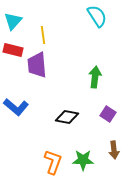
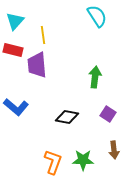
cyan triangle: moved 2 px right
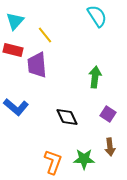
yellow line: moved 2 px right; rotated 30 degrees counterclockwise
black diamond: rotated 55 degrees clockwise
brown arrow: moved 4 px left, 3 px up
green star: moved 1 px right, 1 px up
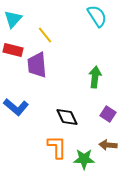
cyan triangle: moved 2 px left, 2 px up
brown arrow: moved 2 px left, 2 px up; rotated 102 degrees clockwise
orange L-shape: moved 4 px right, 15 px up; rotated 20 degrees counterclockwise
